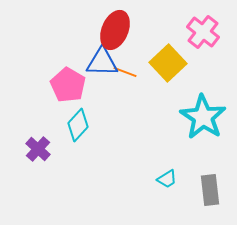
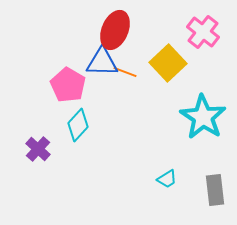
gray rectangle: moved 5 px right
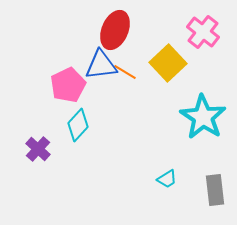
blue triangle: moved 1 px left, 3 px down; rotated 8 degrees counterclockwise
orange line: rotated 10 degrees clockwise
pink pentagon: rotated 16 degrees clockwise
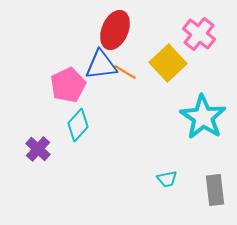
pink cross: moved 4 px left, 2 px down
cyan trapezoid: rotated 20 degrees clockwise
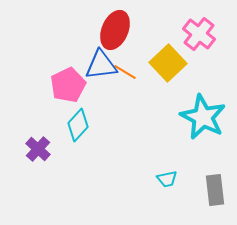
cyan star: rotated 6 degrees counterclockwise
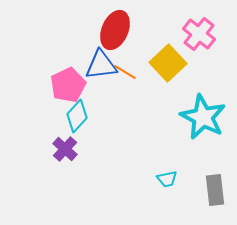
cyan diamond: moved 1 px left, 9 px up
purple cross: moved 27 px right
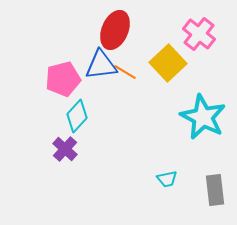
pink pentagon: moved 5 px left, 6 px up; rotated 12 degrees clockwise
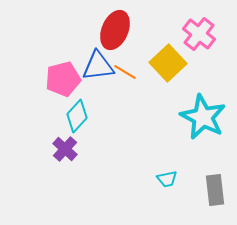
blue triangle: moved 3 px left, 1 px down
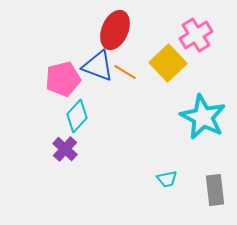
pink cross: moved 3 px left, 1 px down; rotated 20 degrees clockwise
blue triangle: rotated 28 degrees clockwise
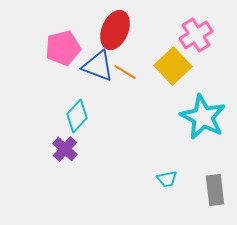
yellow square: moved 5 px right, 3 px down
pink pentagon: moved 31 px up
